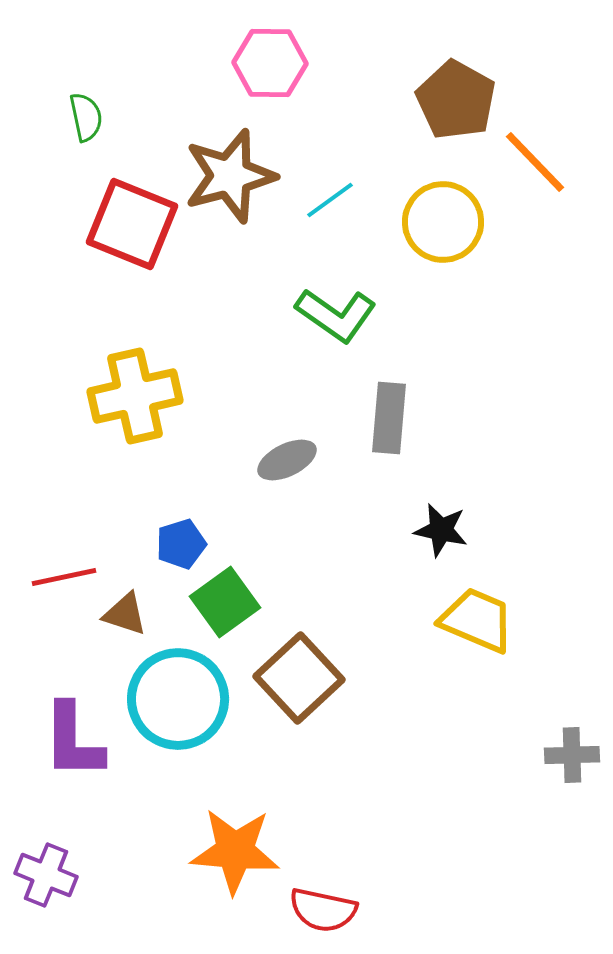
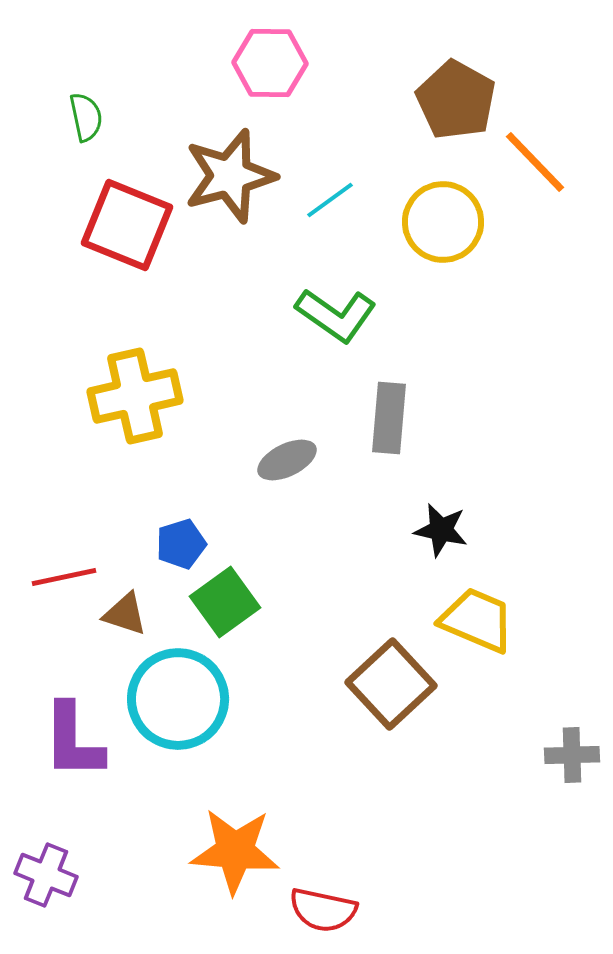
red square: moved 5 px left, 1 px down
brown square: moved 92 px right, 6 px down
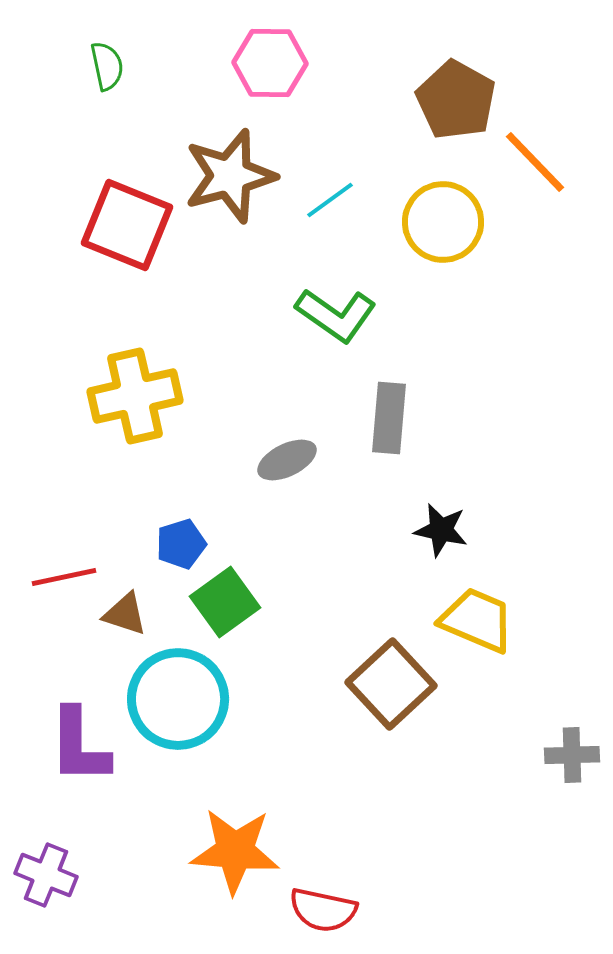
green semicircle: moved 21 px right, 51 px up
purple L-shape: moved 6 px right, 5 px down
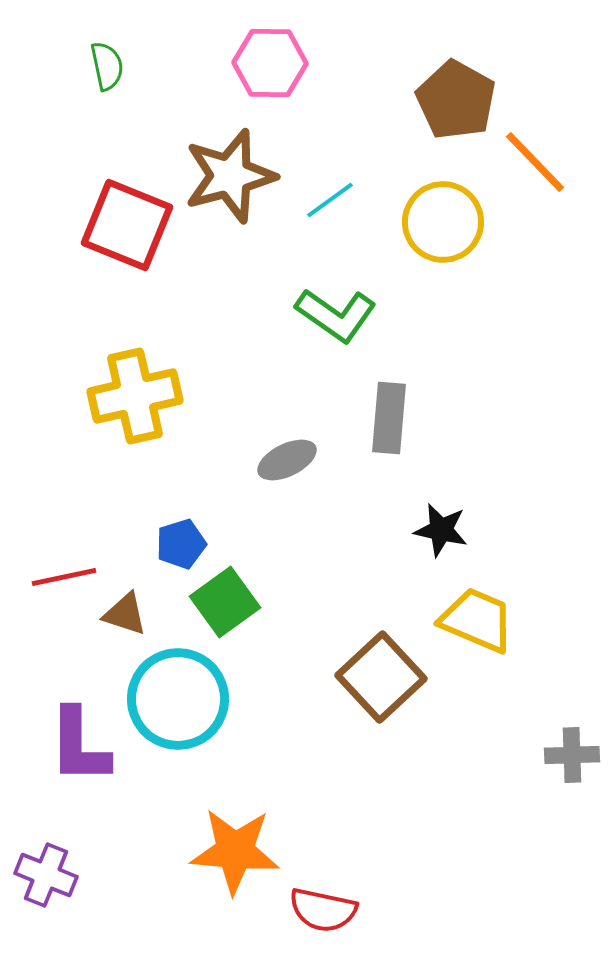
brown square: moved 10 px left, 7 px up
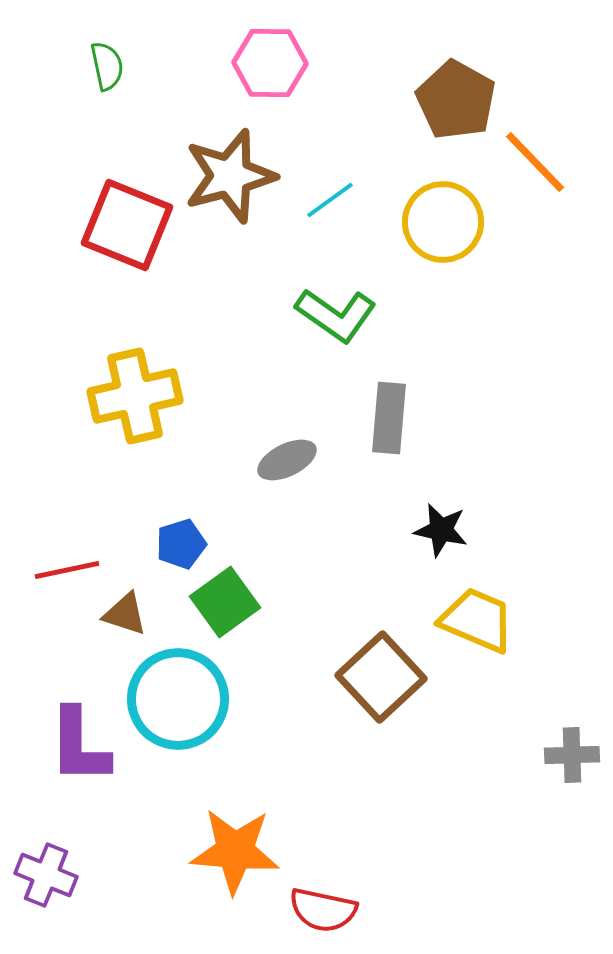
red line: moved 3 px right, 7 px up
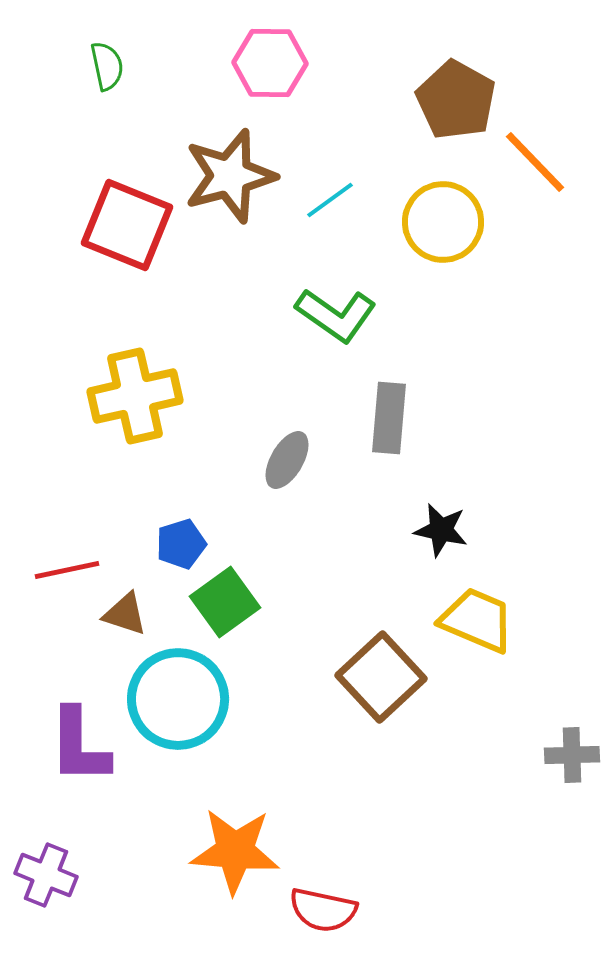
gray ellipse: rotated 34 degrees counterclockwise
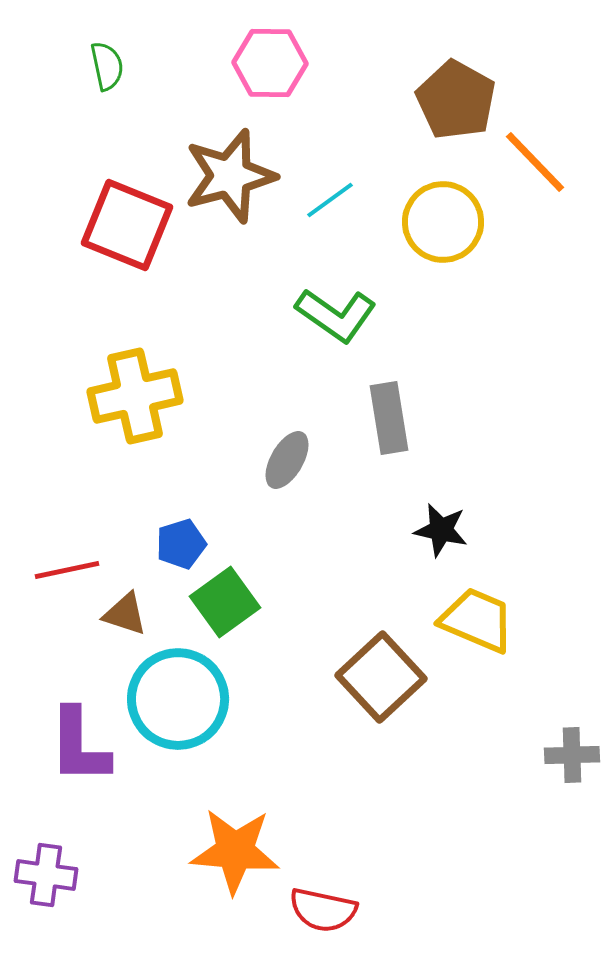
gray rectangle: rotated 14 degrees counterclockwise
purple cross: rotated 14 degrees counterclockwise
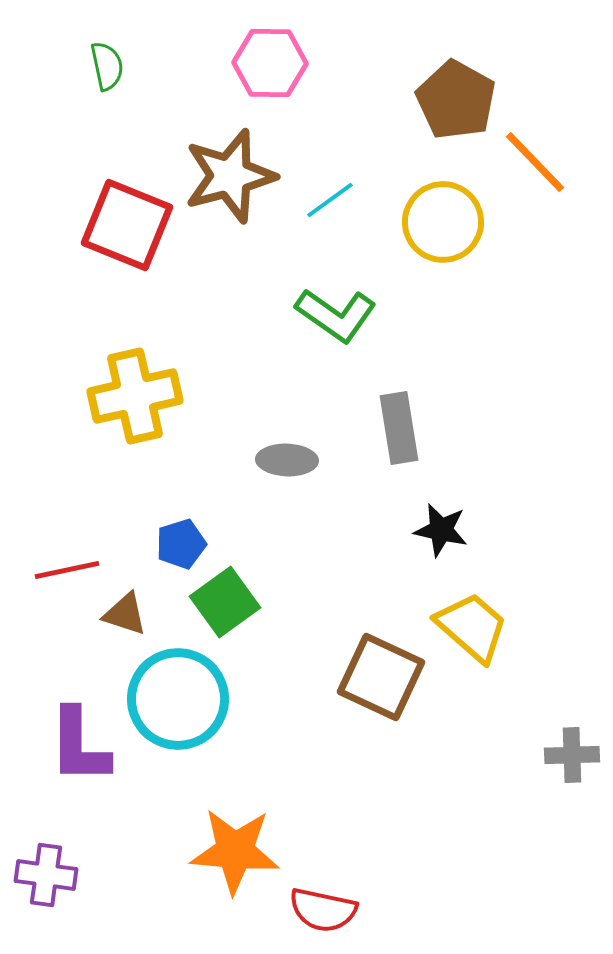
gray rectangle: moved 10 px right, 10 px down
gray ellipse: rotated 62 degrees clockwise
yellow trapezoid: moved 5 px left, 7 px down; rotated 18 degrees clockwise
brown square: rotated 22 degrees counterclockwise
